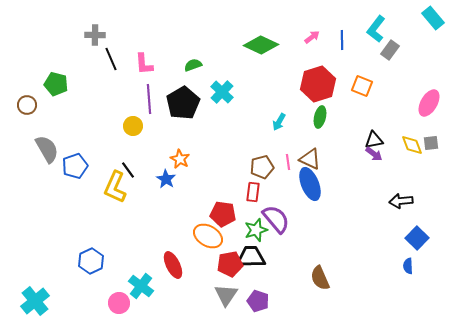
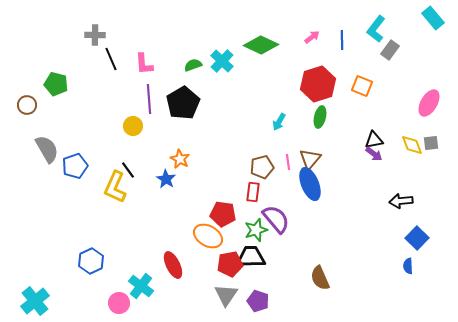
cyan cross at (222, 92): moved 31 px up
brown triangle at (310, 159): rotated 45 degrees clockwise
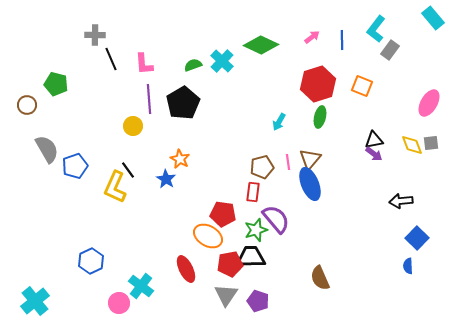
red ellipse at (173, 265): moved 13 px right, 4 px down
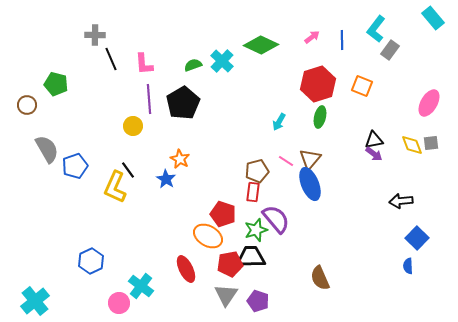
pink line at (288, 162): moved 2 px left, 1 px up; rotated 49 degrees counterclockwise
brown pentagon at (262, 167): moved 5 px left, 4 px down
red pentagon at (223, 214): rotated 10 degrees clockwise
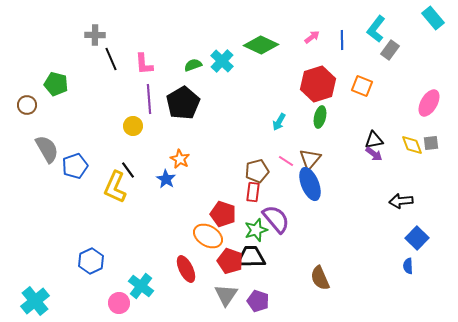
red pentagon at (230, 264): moved 3 px up; rotated 30 degrees clockwise
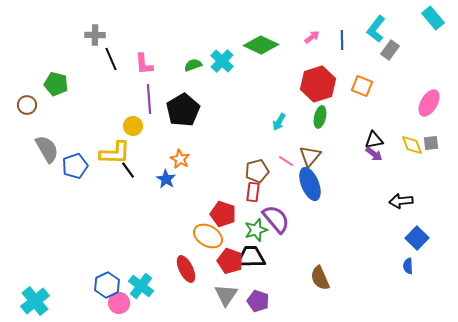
black pentagon at (183, 103): moved 7 px down
brown triangle at (310, 159): moved 3 px up
yellow L-shape at (115, 187): moved 34 px up; rotated 112 degrees counterclockwise
blue hexagon at (91, 261): moved 16 px right, 24 px down
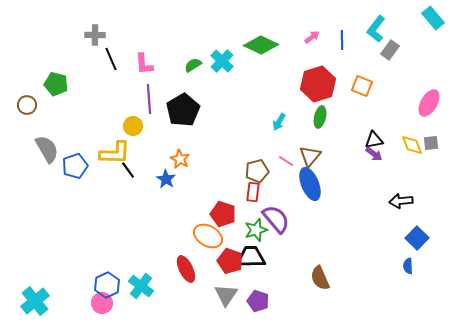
green semicircle at (193, 65): rotated 12 degrees counterclockwise
pink circle at (119, 303): moved 17 px left
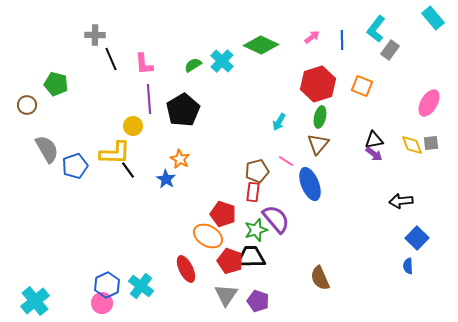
brown triangle at (310, 156): moved 8 px right, 12 px up
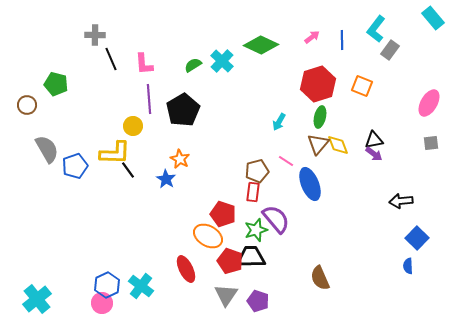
yellow diamond at (412, 145): moved 74 px left
cyan cross at (35, 301): moved 2 px right, 2 px up
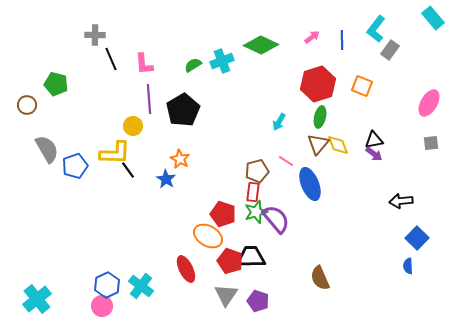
cyan cross at (222, 61): rotated 25 degrees clockwise
green star at (256, 230): moved 18 px up
pink circle at (102, 303): moved 3 px down
